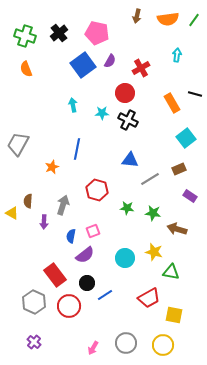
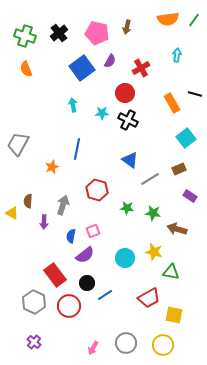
brown arrow at (137, 16): moved 10 px left, 11 px down
blue square at (83, 65): moved 1 px left, 3 px down
blue triangle at (130, 160): rotated 30 degrees clockwise
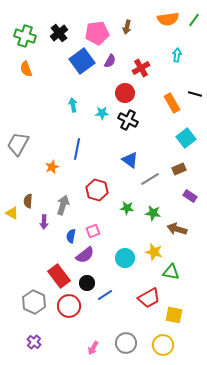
pink pentagon at (97, 33): rotated 20 degrees counterclockwise
blue square at (82, 68): moved 7 px up
red rectangle at (55, 275): moved 4 px right, 1 px down
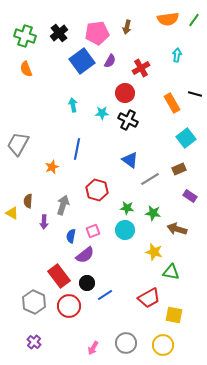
cyan circle at (125, 258): moved 28 px up
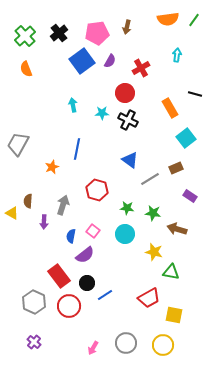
green cross at (25, 36): rotated 30 degrees clockwise
orange rectangle at (172, 103): moved 2 px left, 5 px down
brown rectangle at (179, 169): moved 3 px left, 1 px up
cyan circle at (125, 230): moved 4 px down
pink square at (93, 231): rotated 32 degrees counterclockwise
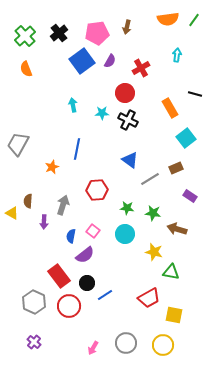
red hexagon at (97, 190): rotated 20 degrees counterclockwise
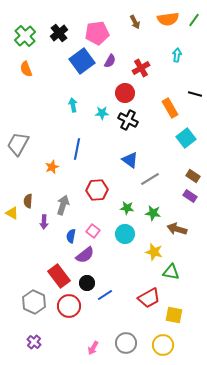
brown arrow at (127, 27): moved 8 px right, 5 px up; rotated 40 degrees counterclockwise
brown rectangle at (176, 168): moved 17 px right, 8 px down; rotated 56 degrees clockwise
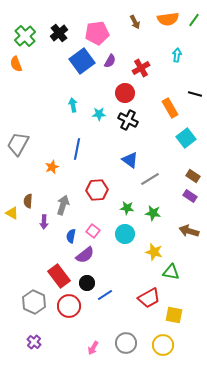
orange semicircle at (26, 69): moved 10 px left, 5 px up
cyan star at (102, 113): moved 3 px left, 1 px down
brown arrow at (177, 229): moved 12 px right, 2 px down
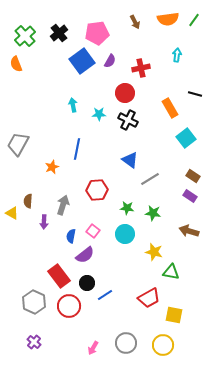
red cross at (141, 68): rotated 18 degrees clockwise
